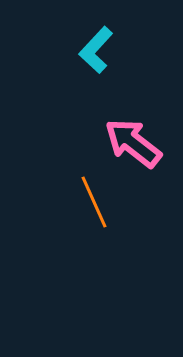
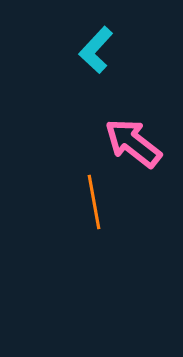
orange line: rotated 14 degrees clockwise
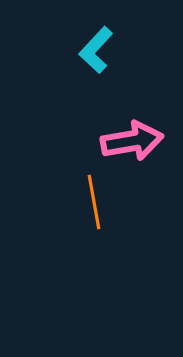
pink arrow: moved 1 px left, 2 px up; rotated 132 degrees clockwise
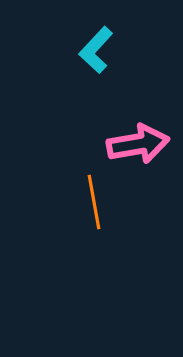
pink arrow: moved 6 px right, 3 px down
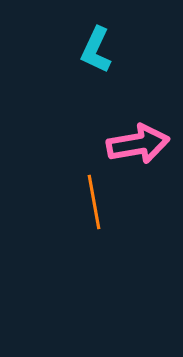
cyan L-shape: rotated 18 degrees counterclockwise
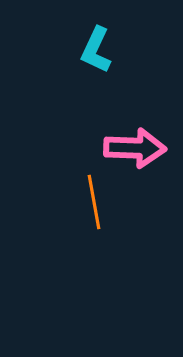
pink arrow: moved 3 px left, 4 px down; rotated 12 degrees clockwise
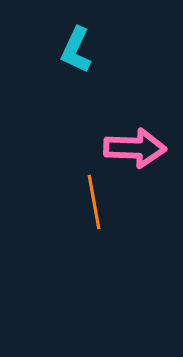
cyan L-shape: moved 20 px left
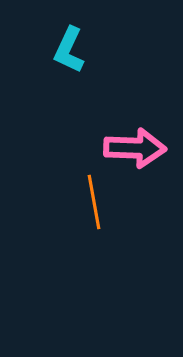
cyan L-shape: moved 7 px left
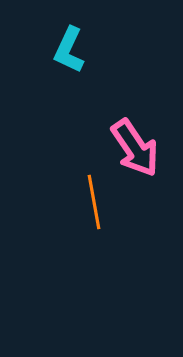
pink arrow: rotated 54 degrees clockwise
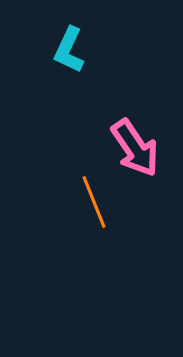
orange line: rotated 12 degrees counterclockwise
